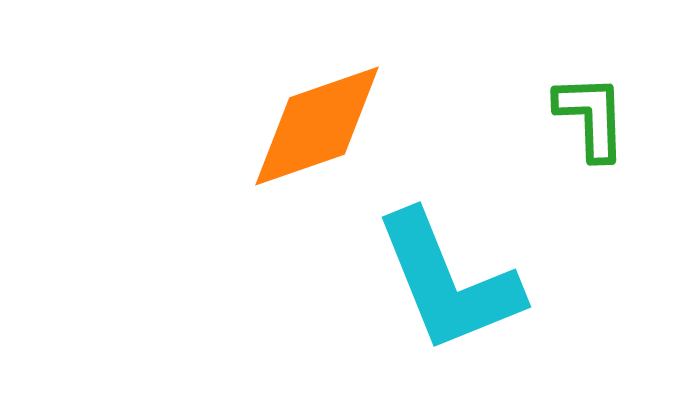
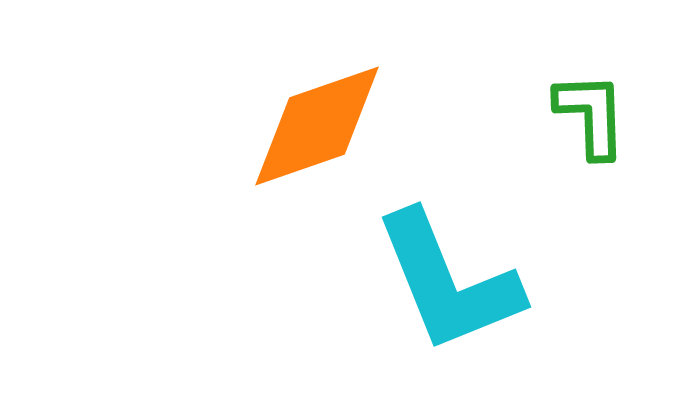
green L-shape: moved 2 px up
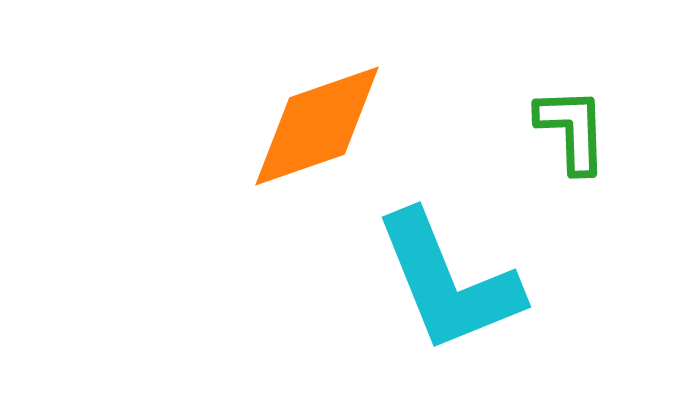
green L-shape: moved 19 px left, 15 px down
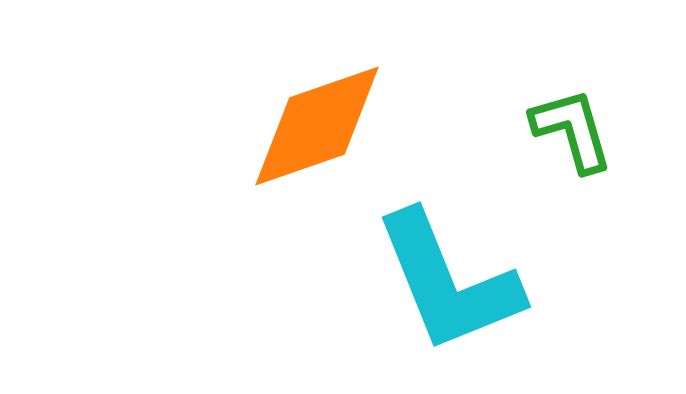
green L-shape: rotated 14 degrees counterclockwise
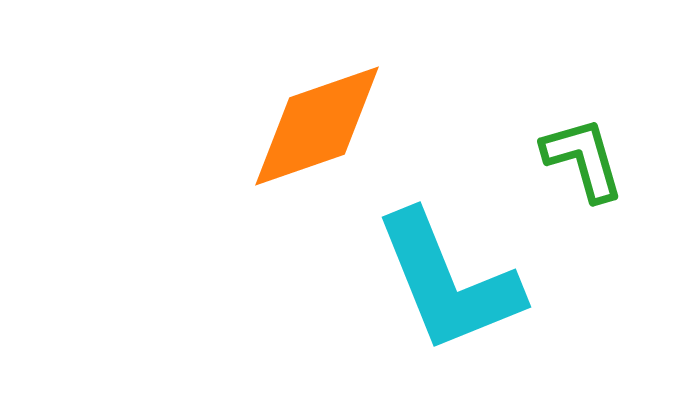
green L-shape: moved 11 px right, 29 px down
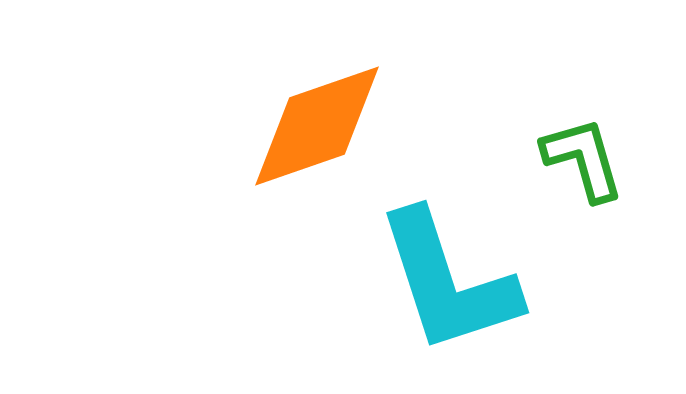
cyan L-shape: rotated 4 degrees clockwise
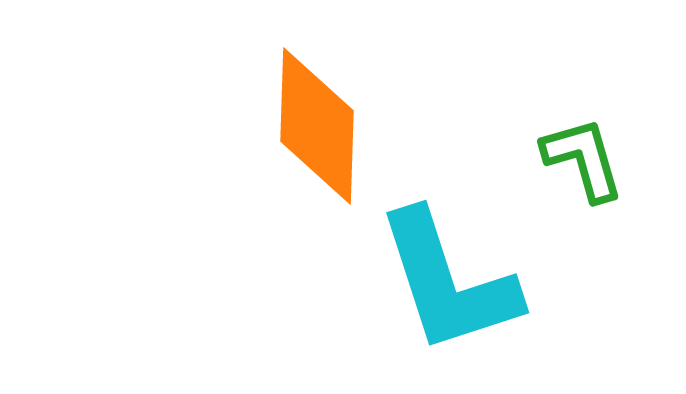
orange diamond: rotated 69 degrees counterclockwise
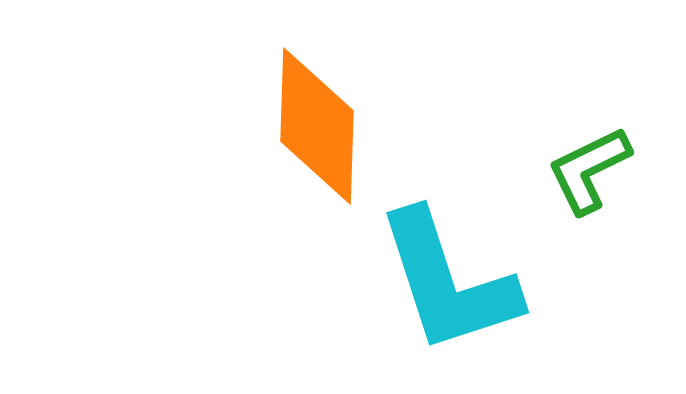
green L-shape: moved 6 px right, 11 px down; rotated 100 degrees counterclockwise
